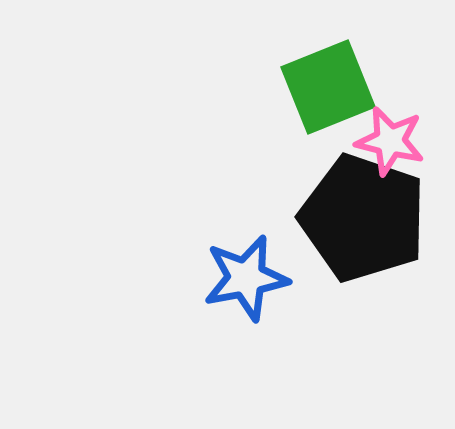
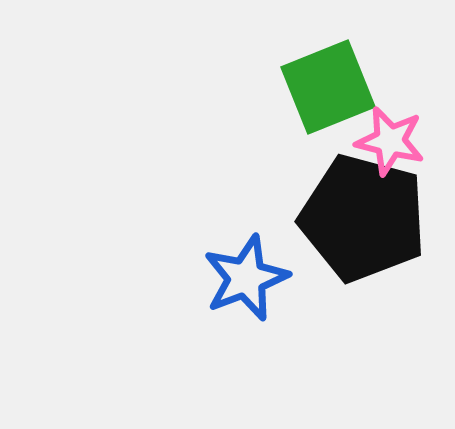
black pentagon: rotated 4 degrees counterclockwise
blue star: rotated 10 degrees counterclockwise
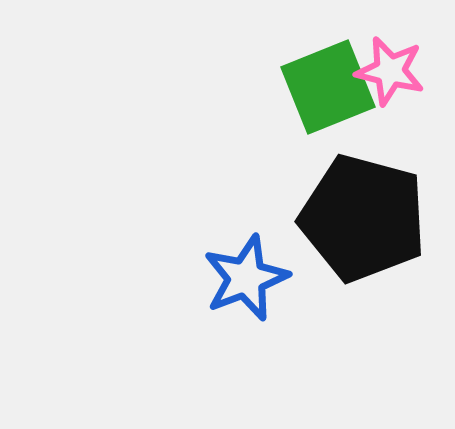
pink star: moved 70 px up
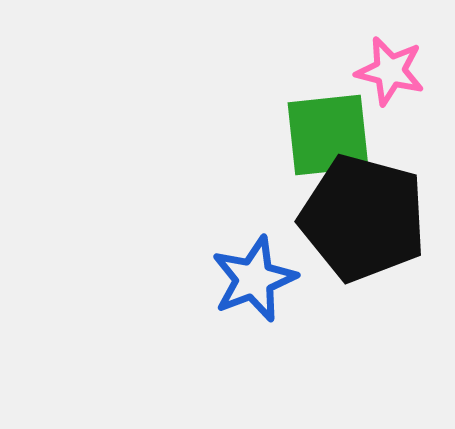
green square: moved 48 px down; rotated 16 degrees clockwise
blue star: moved 8 px right, 1 px down
